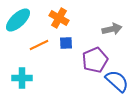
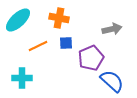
orange cross: rotated 18 degrees counterclockwise
orange line: moved 1 px left, 1 px down
purple pentagon: moved 4 px left, 2 px up
blue semicircle: moved 5 px left
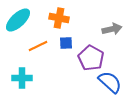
purple pentagon: rotated 20 degrees counterclockwise
blue semicircle: moved 2 px left, 1 px down
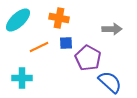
gray arrow: rotated 12 degrees clockwise
orange line: moved 1 px right, 1 px down
purple pentagon: moved 3 px left
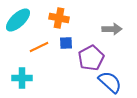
purple pentagon: moved 3 px right; rotated 15 degrees clockwise
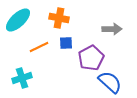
cyan cross: rotated 18 degrees counterclockwise
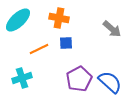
gray arrow: rotated 42 degrees clockwise
orange line: moved 2 px down
purple pentagon: moved 12 px left, 21 px down
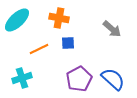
cyan ellipse: moved 1 px left
blue square: moved 2 px right
blue semicircle: moved 3 px right, 3 px up
